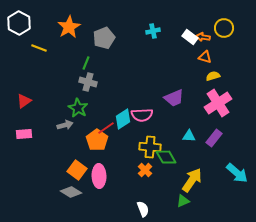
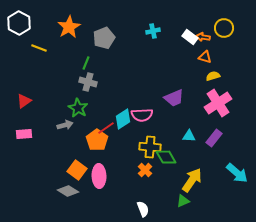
gray diamond: moved 3 px left, 1 px up
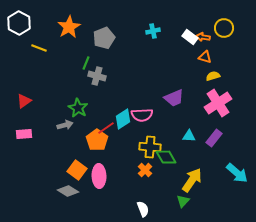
gray cross: moved 9 px right, 6 px up
green triangle: rotated 24 degrees counterclockwise
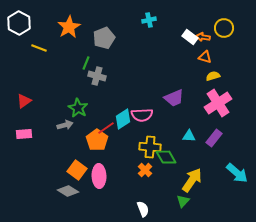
cyan cross: moved 4 px left, 11 px up
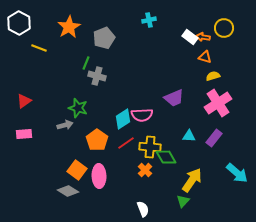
green star: rotated 12 degrees counterclockwise
red line: moved 20 px right, 15 px down
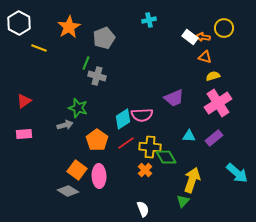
purple rectangle: rotated 12 degrees clockwise
yellow arrow: rotated 15 degrees counterclockwise
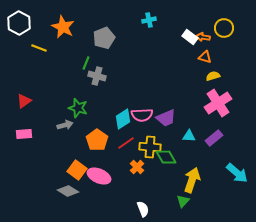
orange star: moved 6 px left; rotated 15 degrees counterclockwise
purple trapezoid: moved 8 px left, 20 px down
orange cross: moved 8 px left, 3 px up
pink ellipse: rotated 65 degrees counterclockwise
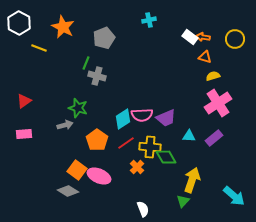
yellow circle: moved 11 px right, 11 px down
cyan arrow: moved 3 px left, 23 px down
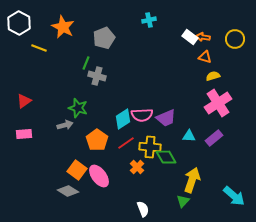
pink ellipse: rotated 30 degrees clockwise
